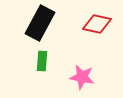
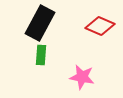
red diamond: moved 3 px right, 2 px down; rotated 12 degrees clockwise
green rectangle: moved 1 px left, 6 px up
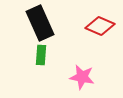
black rectangle: rotated 52 degrees counterclockwise
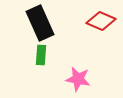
red diamond: moved 1 px right, 5 px up
pink star: moved 4 px left, 2 px down
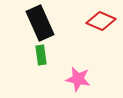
green rectangle: rotated 12 degrees counterclockwise
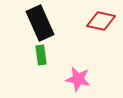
red diamond: rotated 12 degrees counterclockwise
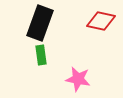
black rectangle: rotated 44 degrees clockwise
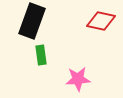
black rectangle: moved 8 px left, 2 px up
pink star: rotated 15 degrees counterclockwise
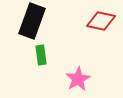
pink star: rotated 25 degrees counterclockwise
